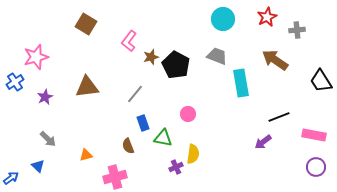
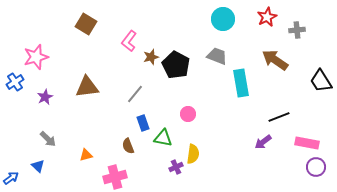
pink rectangle: moved 7 px left, 8 px down
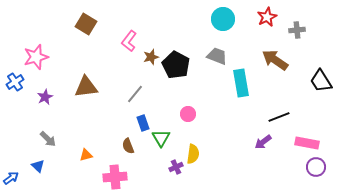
brown triangle: moved 1 px left
green triangle: moved 2 px left; rotated 48 degrees clockwise
pink cross: rotated 10 degrees clockwise
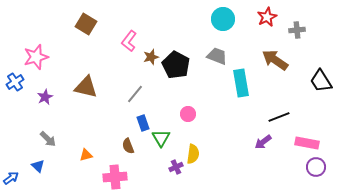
brown triangle: rotated 20 degrees clockwise
